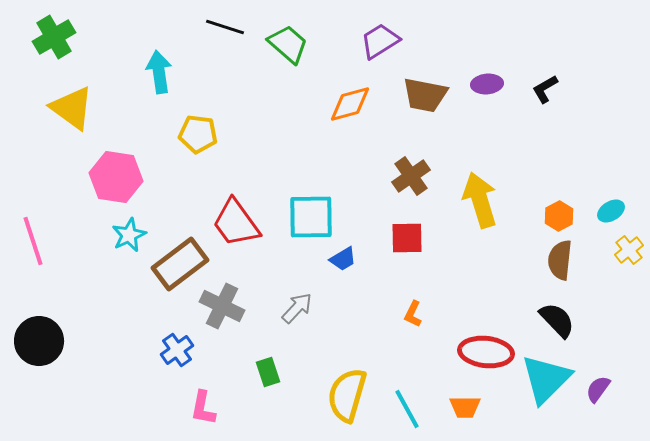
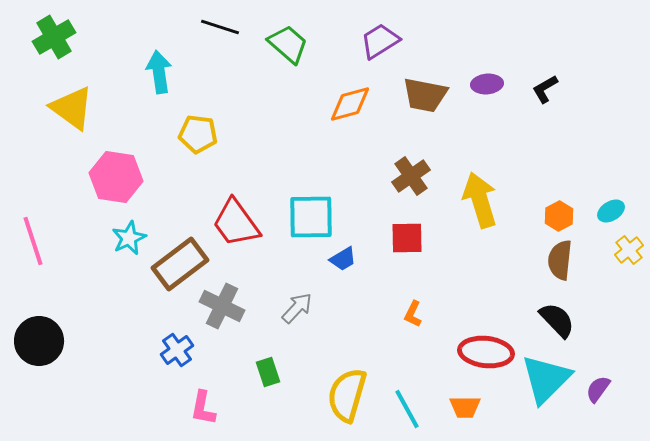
black line: moved 5 px left
cyan star: moved 3 px down
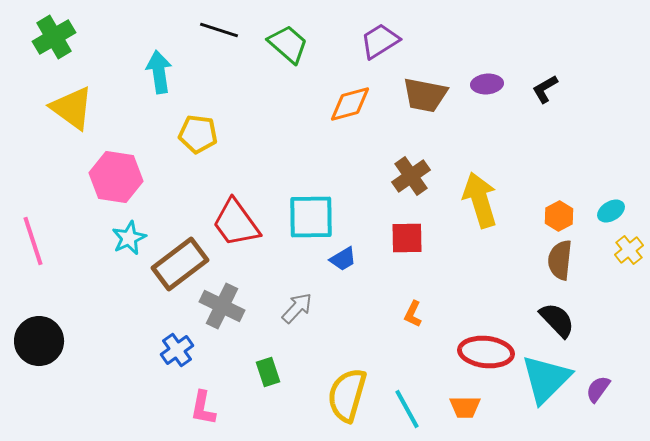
black line: moved 1 px left, 3 px down
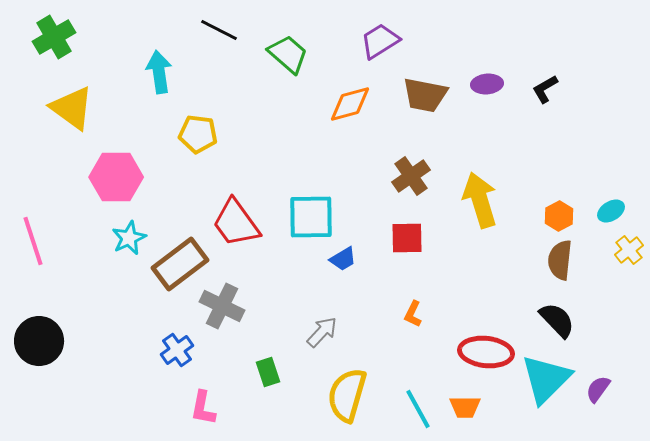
black line: rotated 9 degrees clockwise
green trapezoid: moved 10 px down
pink hexagon: rotated 9 degrees counterclockwise
gray arrow: moved 25 px right, 24 px down
cyan line: moved 11 px right
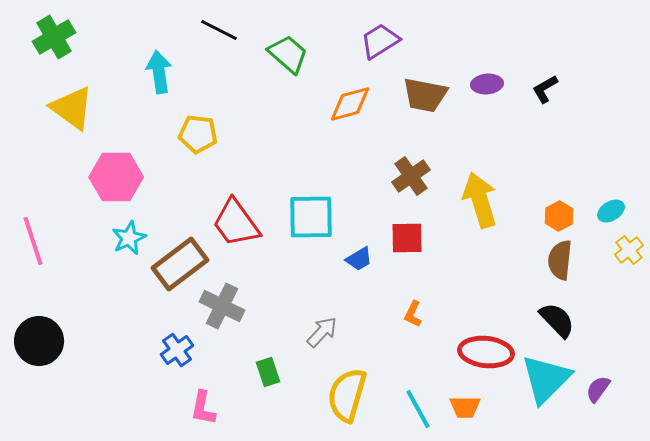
blue trapezoid: moved 16 px right
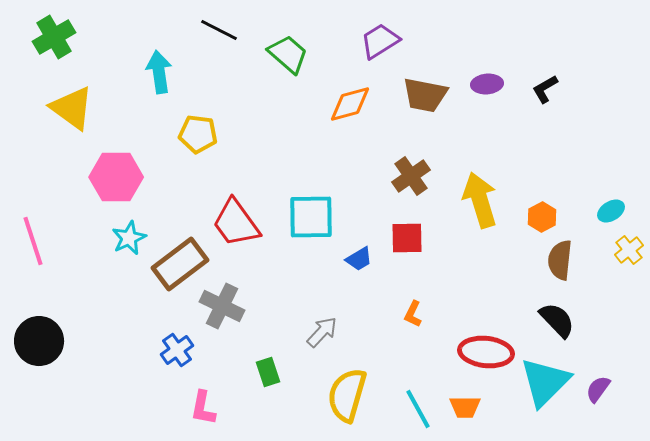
orange hexagon: moved 17 px left, 1 px down
cyan triangle: moved 1 px left, 3 px down
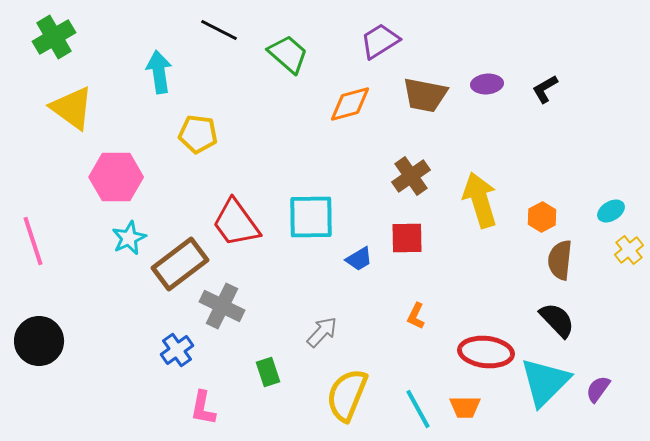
orange L-shape: moved 3 px right, 2 px down
yellow semicircle: rotated 6 degrees clockwise
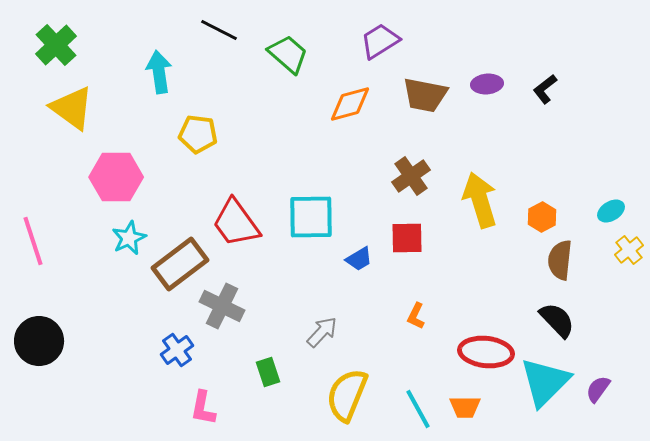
green cross: moved 2 px right, 8 px down; rotated 12 degrees counterclockwise
black L-shape: rotated 8 degrees counterclockwise
